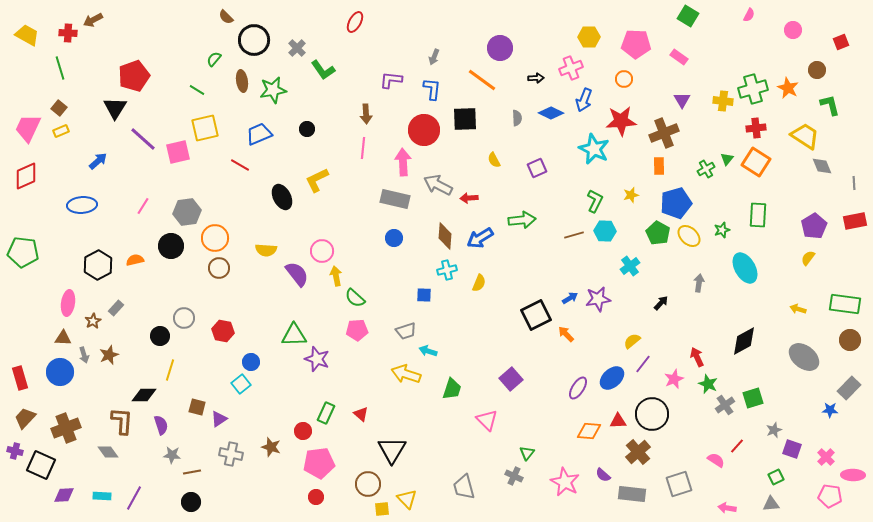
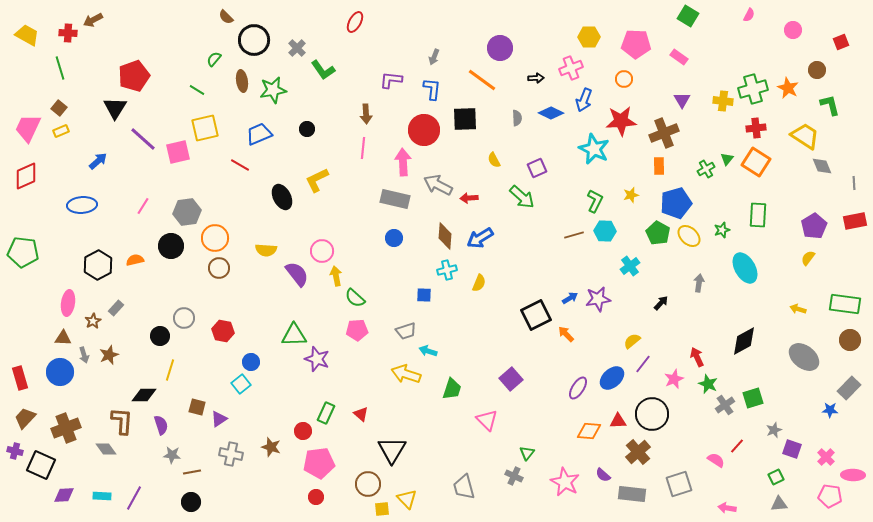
green arrow at (522, 220): moved 23 px up; rotated 48 degrees clockwise
gray diamond at (108, 452): moved 2 px left, 3 px up
gray triangle at (771, 504): moved 8 px right
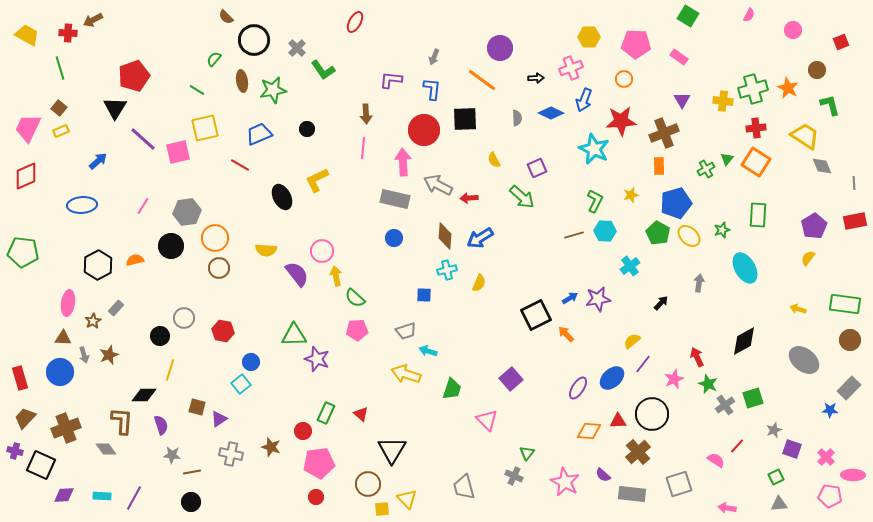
gray ellipse at (804, 357): moved 3 px down
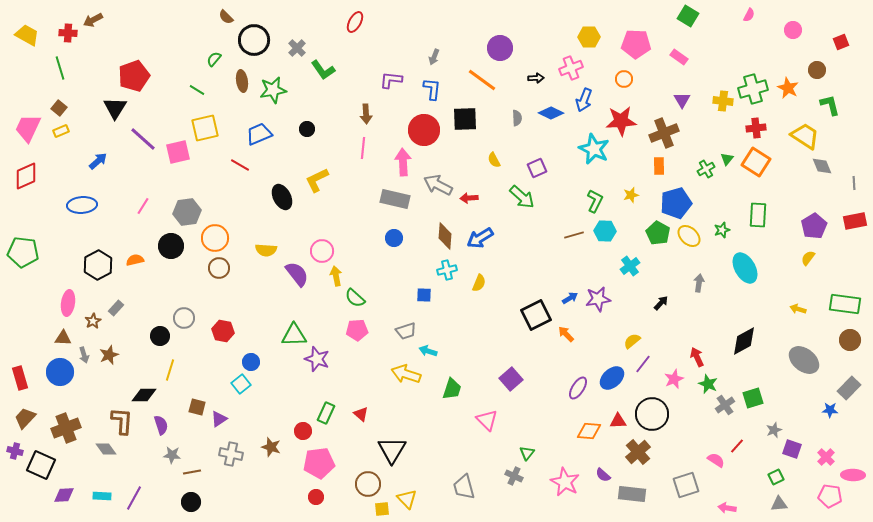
gray square at (679, 484): moved 7 px right, 1 px down
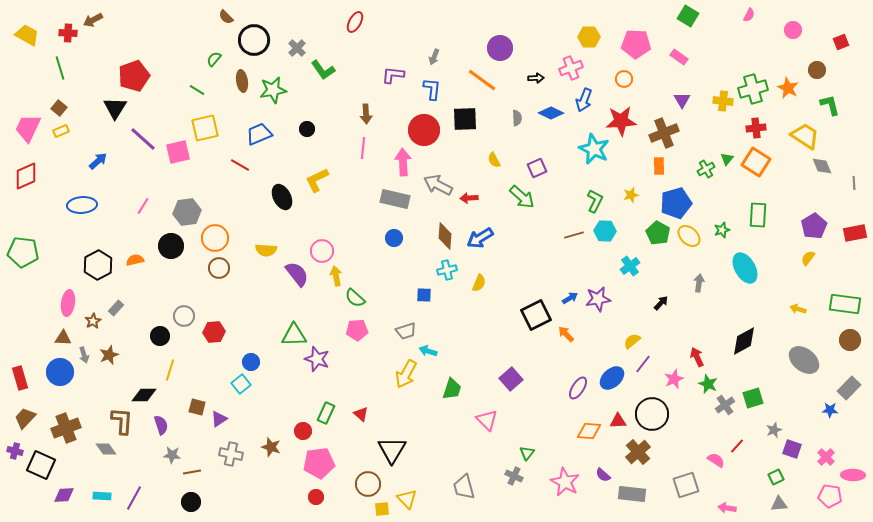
purple L-shape at (391, 80): moved 2 px right, 5 px up
red rectangle at (855, 221): moved 12 px down
gray circle at (184, 318): moved 2 px up
red hexagon at (223, 331): moved 9 px left, 1 px down; rotated 15 degrees counterclockwise
yellow arrow at (406, 374): rotated 80 degrees counterclockwise
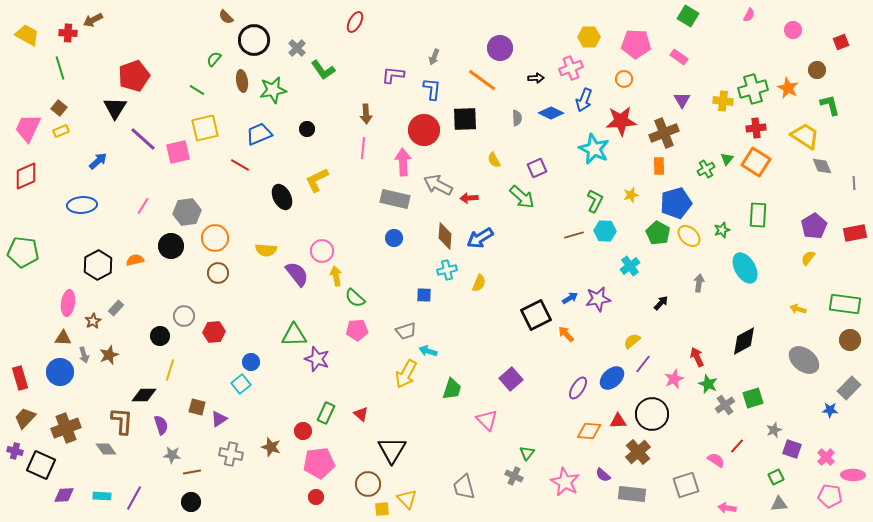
brown circle at (219, 268): moved 1 px left, 5 px down
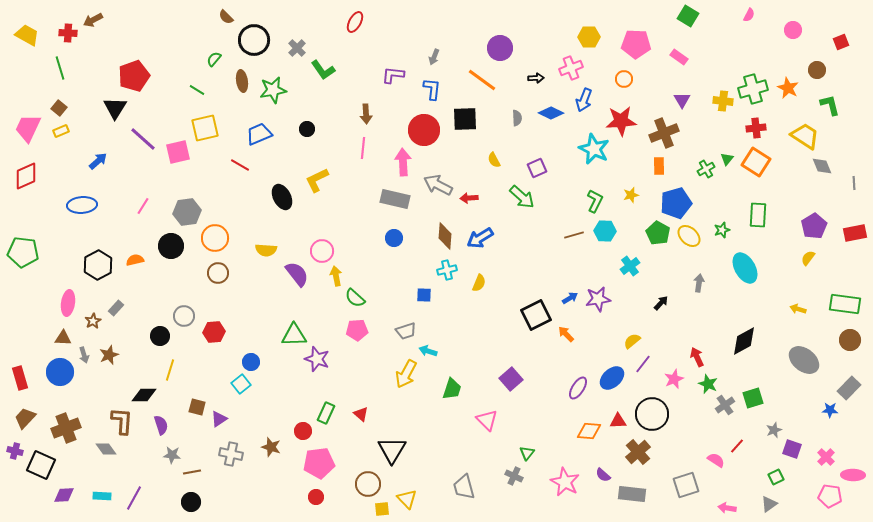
gray triangle at (779, 504): moved 10 px left; rotated 30 degrees counterclockwise
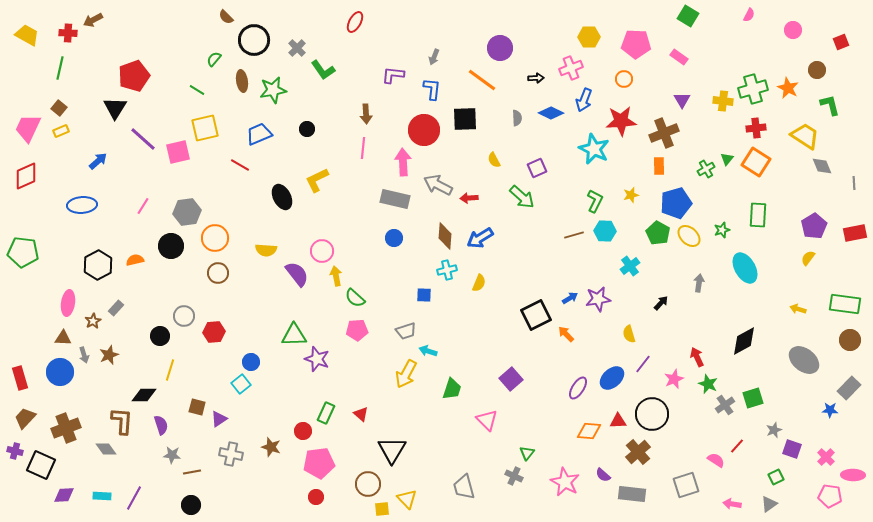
green line at (60, 68): rotated 30 degrees clockwise
yellow semicircle at (632, 341): moved 3 px left, 7 px up; rotated 66 degrees counterclockwise
black circle at (191, 502): moved 3 px down
pink arrow at (727, 508): moved 5 px right, 4 px up
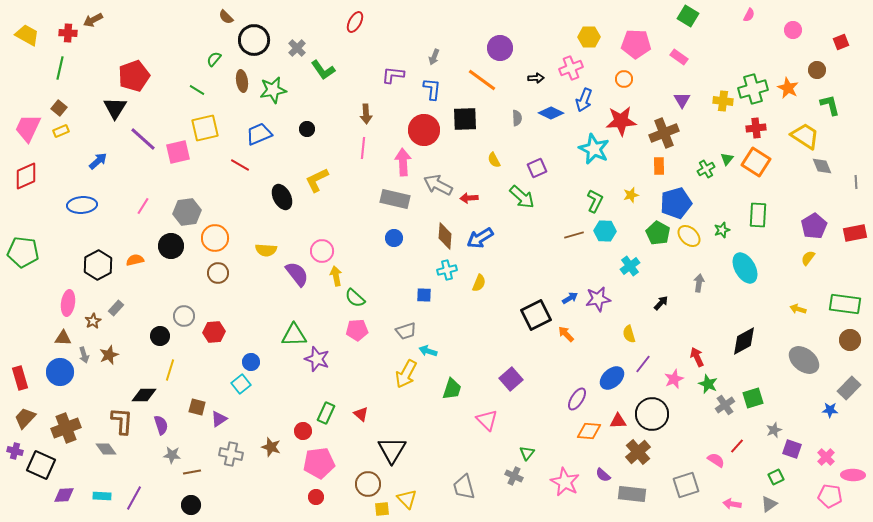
gray line at (854, 183): moved 2 px right, 1 px up
purple ellipse at (578, 388): moved 1 px left, 11 px down
